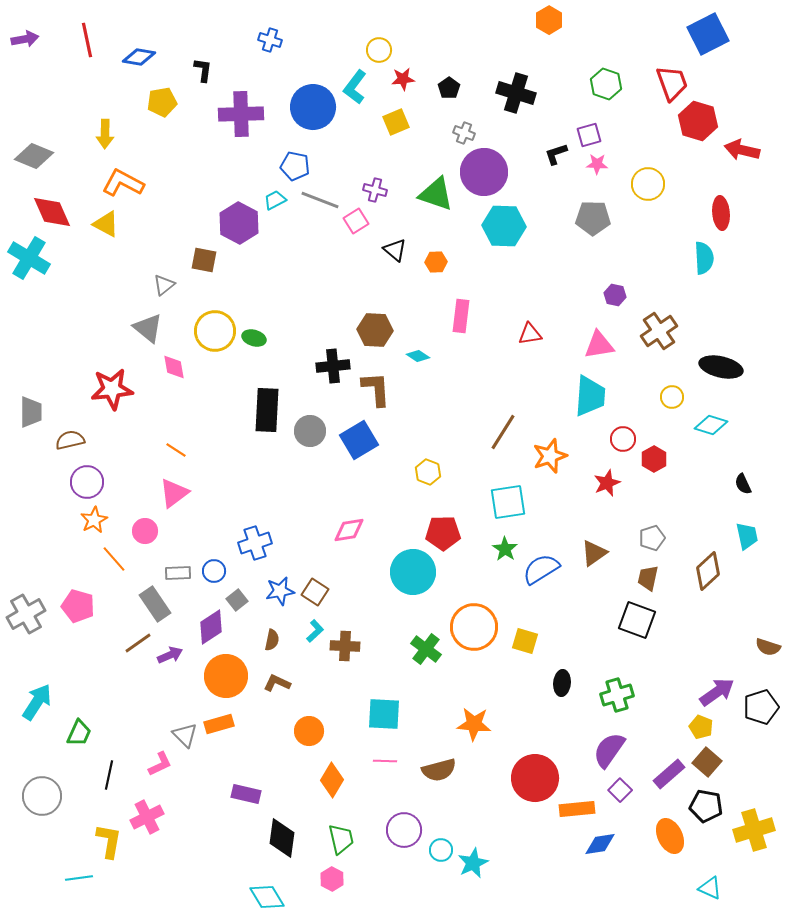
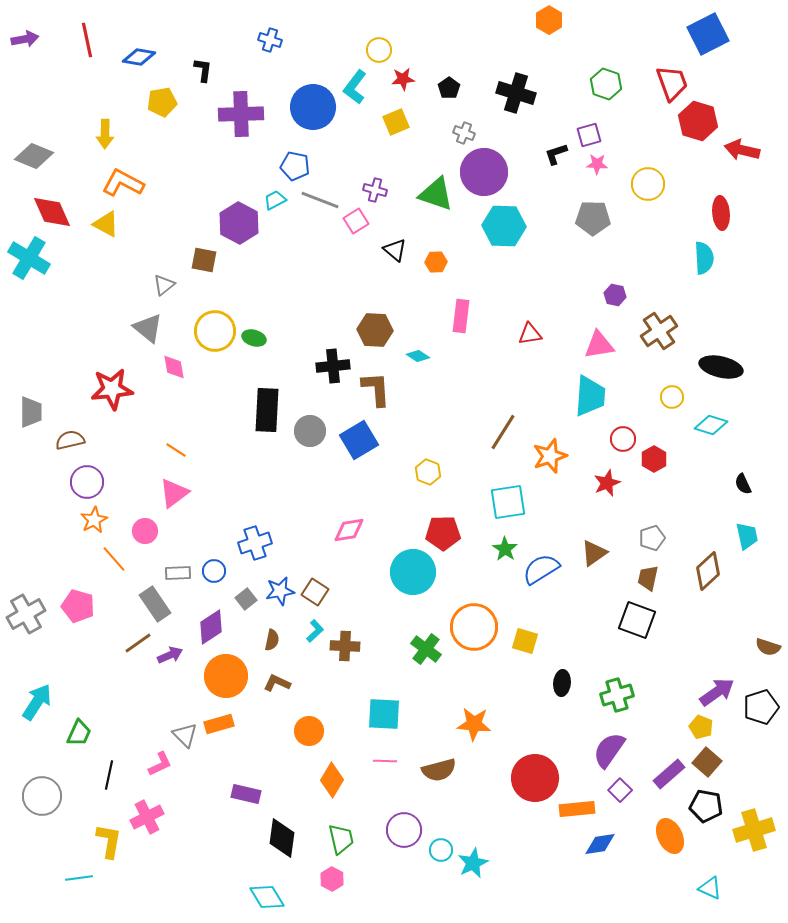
gray square at (237, 600): moved 9 px right, 1 px up
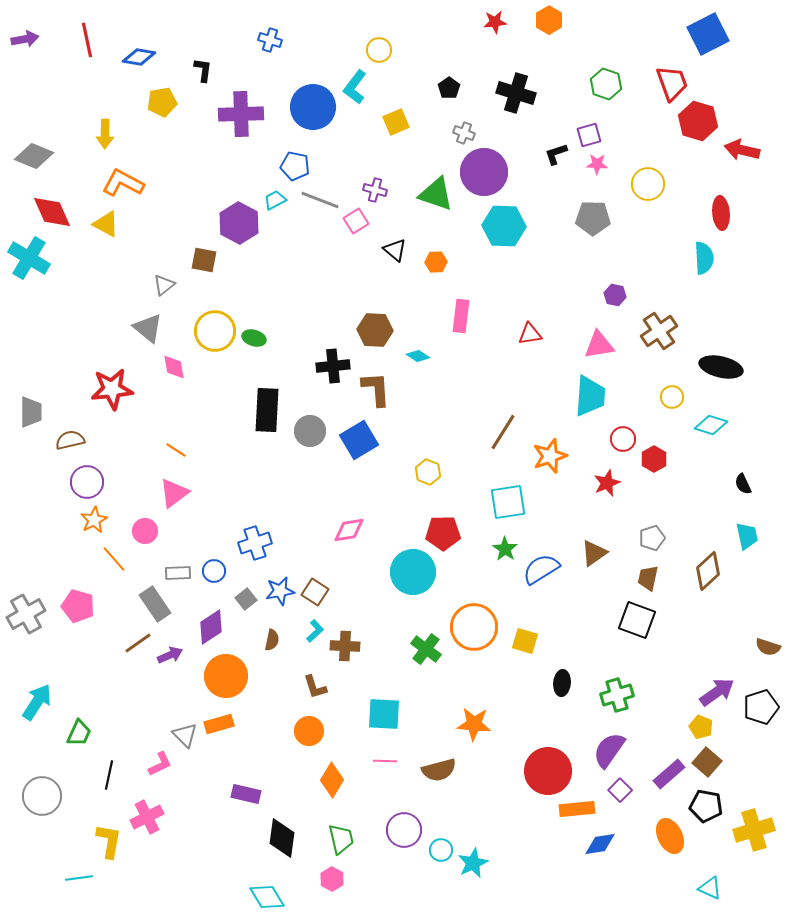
red star at (403, 79): moved 92 px right, 57 px up
brown L-shape at (277, 683): moved 38 px right, 4 px down; rotated 132 degrees counterclockwise
red circle at (535, 778): moved 13 px right, 7 px up
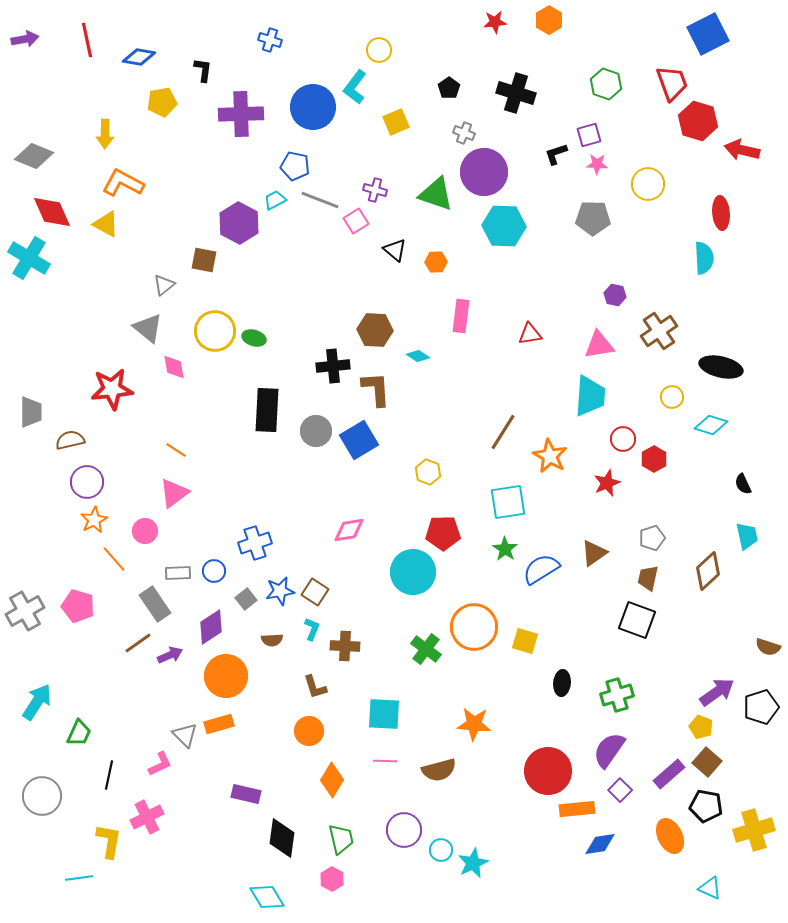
gray circle at (310, 431): moved 6 px right
orange star at (550, 456): rotated 24 degrees counterclockwise
gray cross at (26, 614): moved 1 px left, 3 px up
cyan L-shape at (315, 631): moved 3 px left, 2 px up; rotated 25 degrees counterclockwise
brown semicircle at (272, 640): rotated 75 degrees clockwise
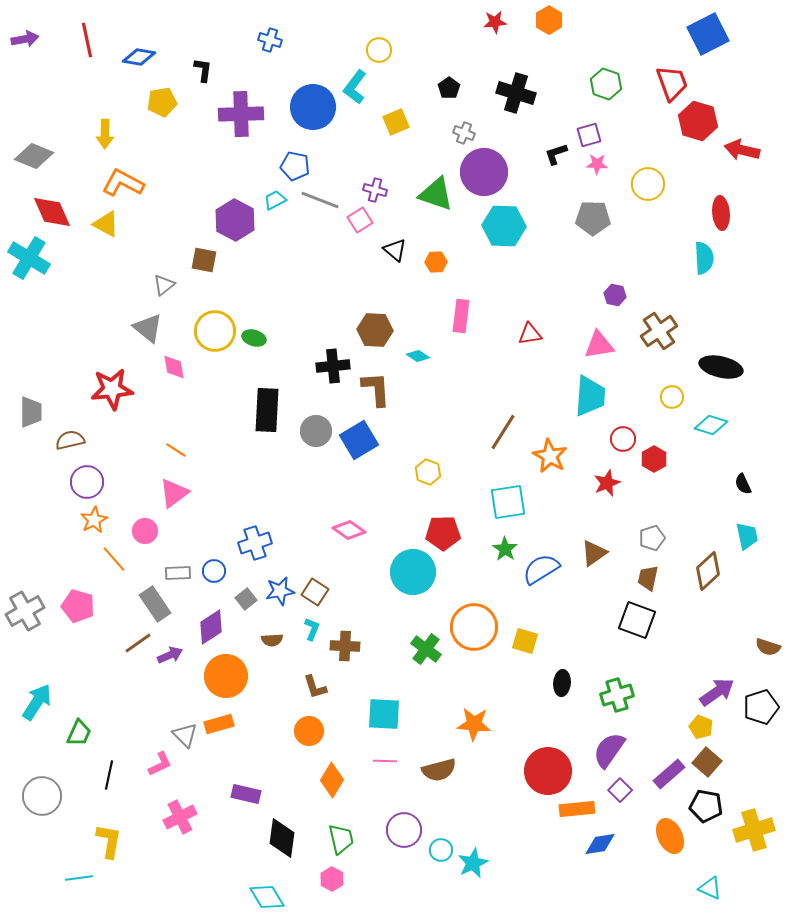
pink square at (356, 221): moved 4 px right, 1 px up
purple hexagon at (239, 223): moved 4 px left, 3 px up
pink diamond at (349, 530): rotated 44 degrees clockwise
pink cross at (147, 817): moved 33 px right
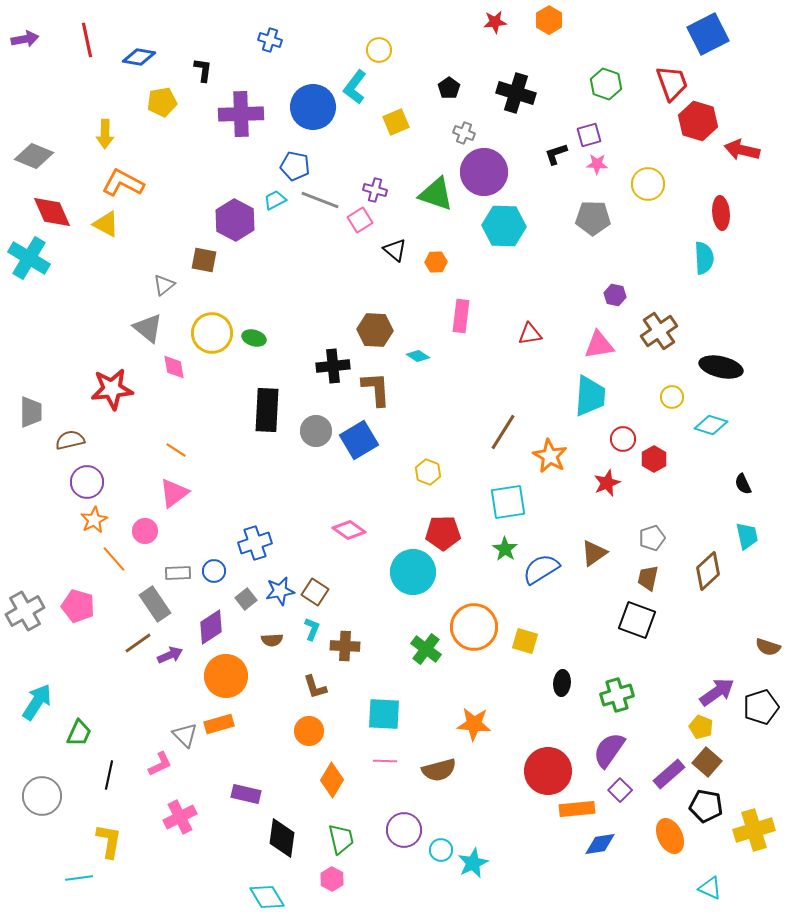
yellow circle at (215, 331): moved 3 px left, 2 px down
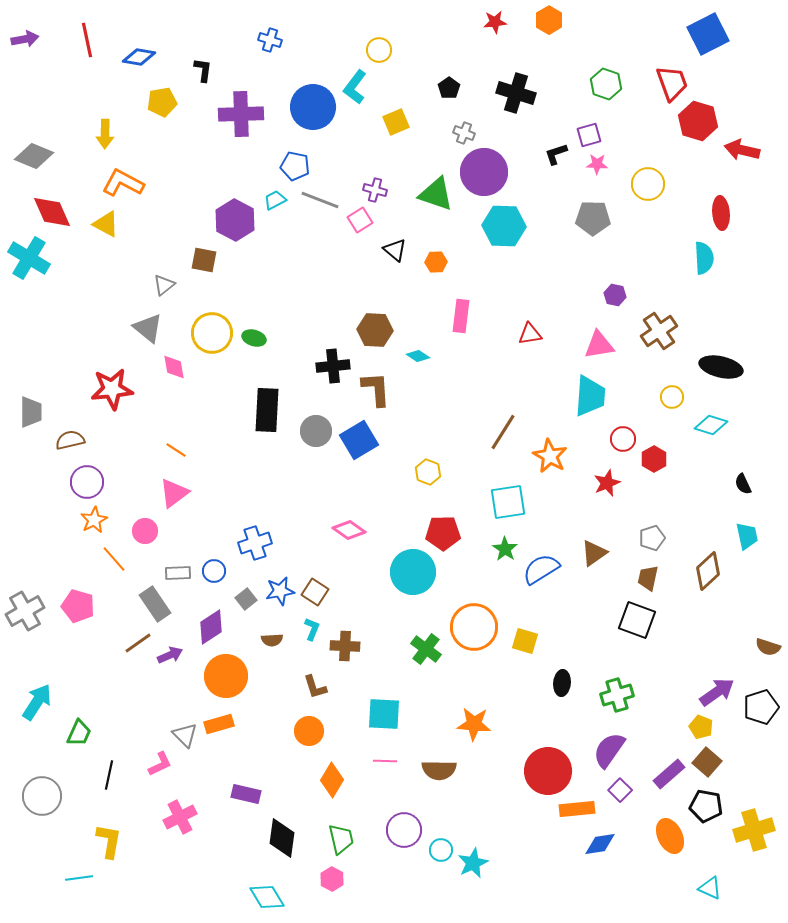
brown semicircle at (439, 770): rotated 16 degrees clockwise
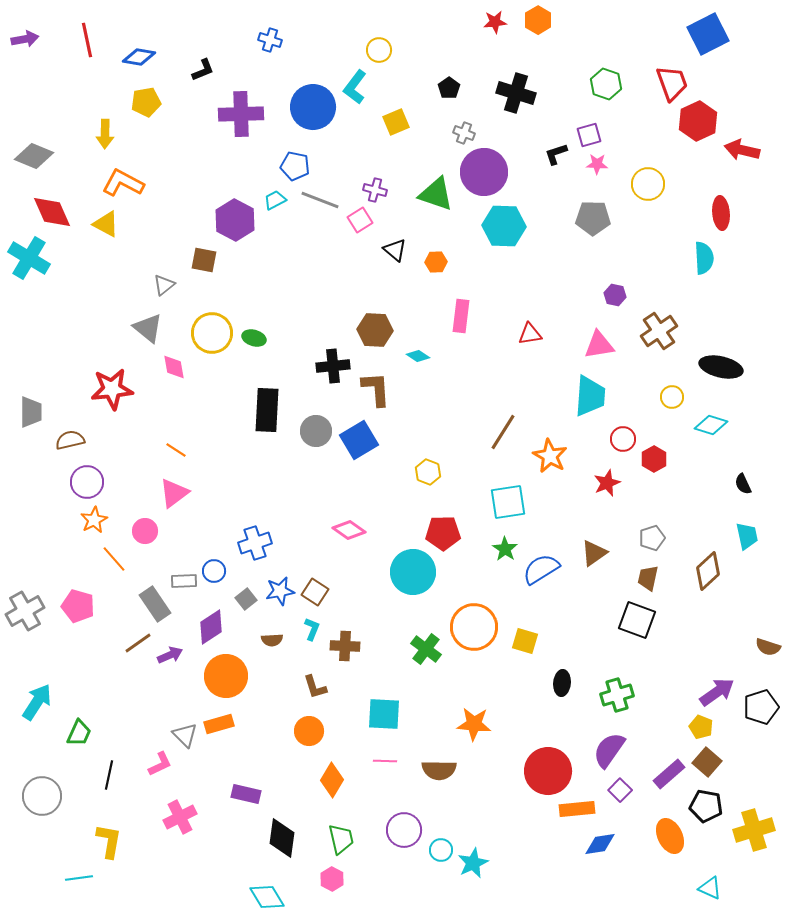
orange hexagon at (549, 20): moved 11 px left
black L-shape at (203, 70): rotated 60 degrees clockwise
yellow pentagon at (162, 102): moved 16 px left
red hexagon at (698, 121): rotated 18 degrees clockwise
gray rectangle at (178, 573): moved 6 px right, 8 px down
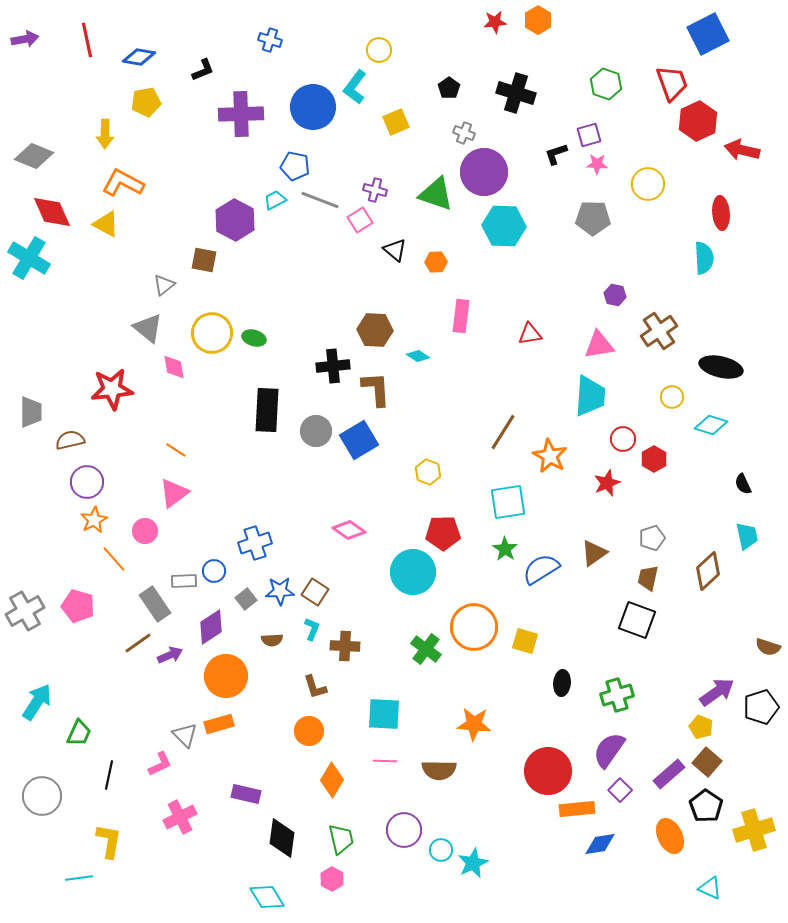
blue star at (280, 591): rotated 8 degrees clockwise
black pentagon at (706, 806): rotated 24 degrees clockwise
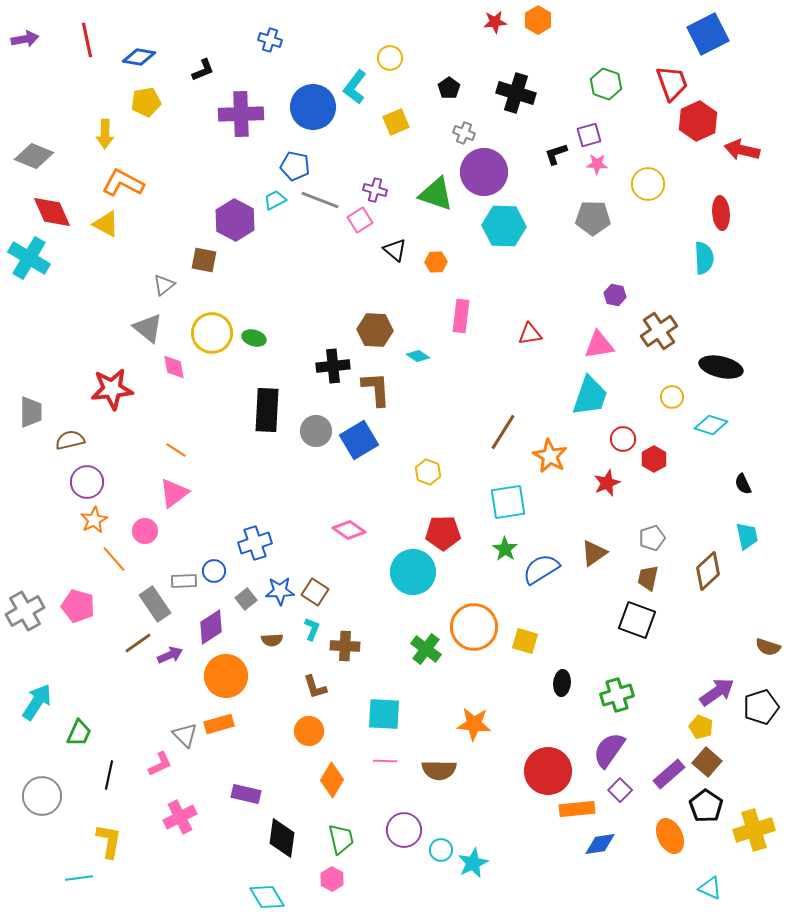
yellow circle at (379, 50): moved 11 px right, 8 px down
cyan trapezoid at (590, 396): rotated 15 degrees clockwise
